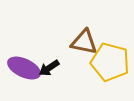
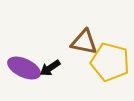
black arrow: moved 1 px right
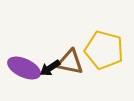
brown triangle: moved 14 px left, 20 px down
yellow pentagon: moved 6 px left, 12 px up
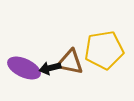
yellow pentagon: rotated 24 degrees counterclockwise
black arrow: rotated 20 degrees clockwise
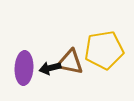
purple ellipse: rotated 68 degrees clockwise
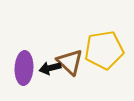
brown triangle: rotated 32 degrees clockwise
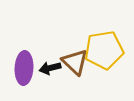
brown triangle: moved 5 px right
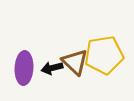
yellow pentagon: moved 5 px down
black arrow: moved 2 px right
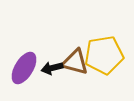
brown triangle: rotated 28 degrees counterclockwise
purple ellipse: rotated 28 degrees clockwise
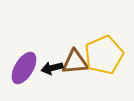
yellow pentagon: rotated 15 degrees counterclockwise
brown triangle: rotated 20 degrees counterclockwise
